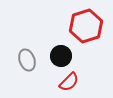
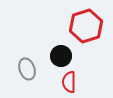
gray ellipse: moved 9 px down
red semicircle: rotated 135 degrees clockwise
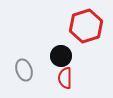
gray ellipse: moved 3 px left, 1 px down
red semicircle: moved 4 px left, 4 px up
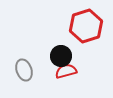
red semicircle: moved 1 px right, 7 px up; rotated 75 degrees clockwise
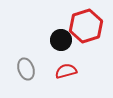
black circle: moved 16 px up
gray ellipse: moved 2 px right, 1 px up
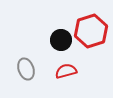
red hexagon: moved 5 px right, 5 px down
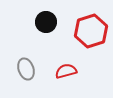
black circle: moved 15 px left, 18 px up
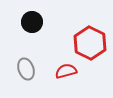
black circle: moved 14 px left
red hexagon: moved 1 px left, 12 px down; rotated 16 degrees counterclockwise
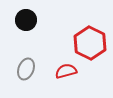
black circle: moved 6 px left, 2 px up
gray ellipse: rotated 40 degrees clockwise
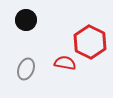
red hexagon: moved 1 px up
red semicircle: moved 1 px left, 8 px up; rotated 25 degrees clockwise
